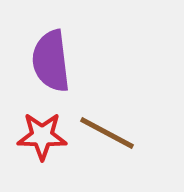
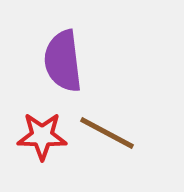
purple semicircle: moved 12 px right
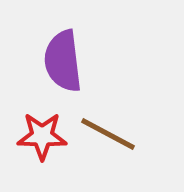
brown line: moved 1 px right, 1 px down
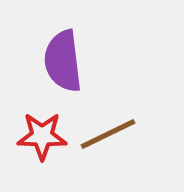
brown line: rotated 54 degrees counterclockwise
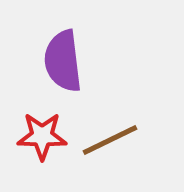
brown line: moved 2 px right, 6 px down
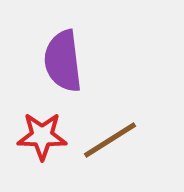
brown line: rotated 6 degrees counterclockwise
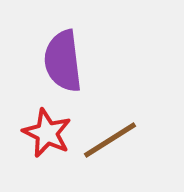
red star: moved 5 px right, 3 px up; rotated 24 degrees clockwise
